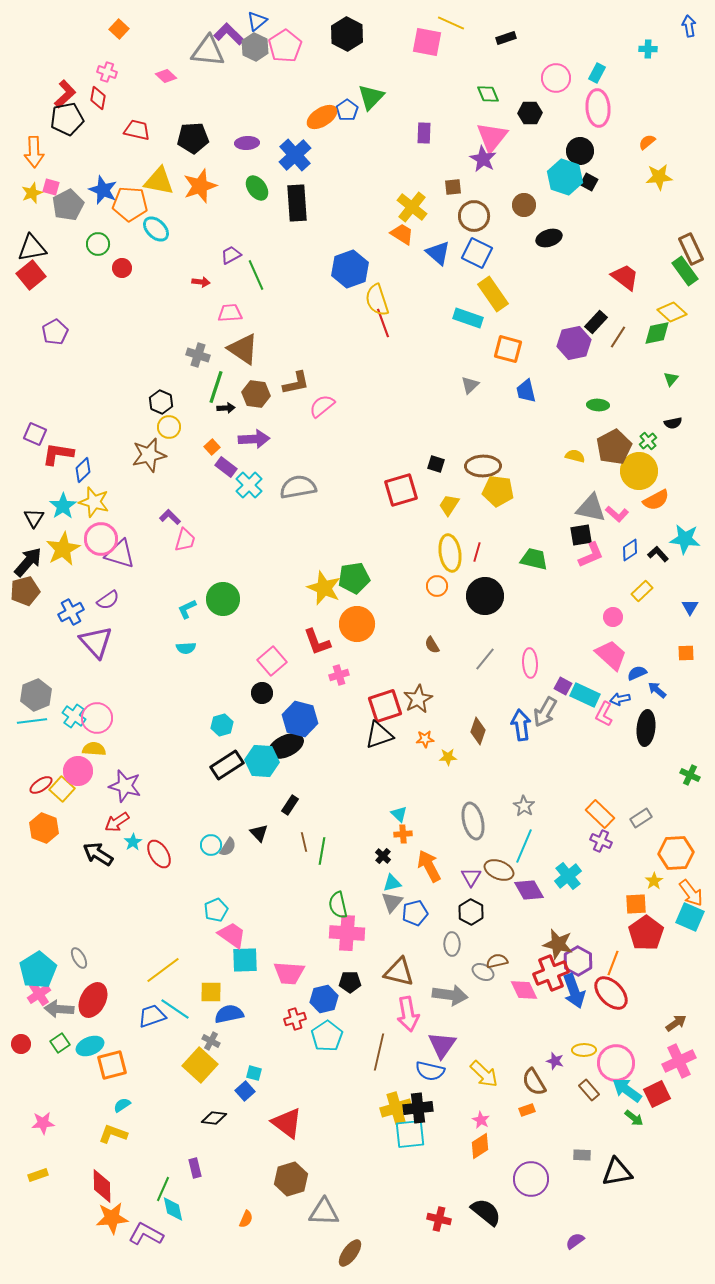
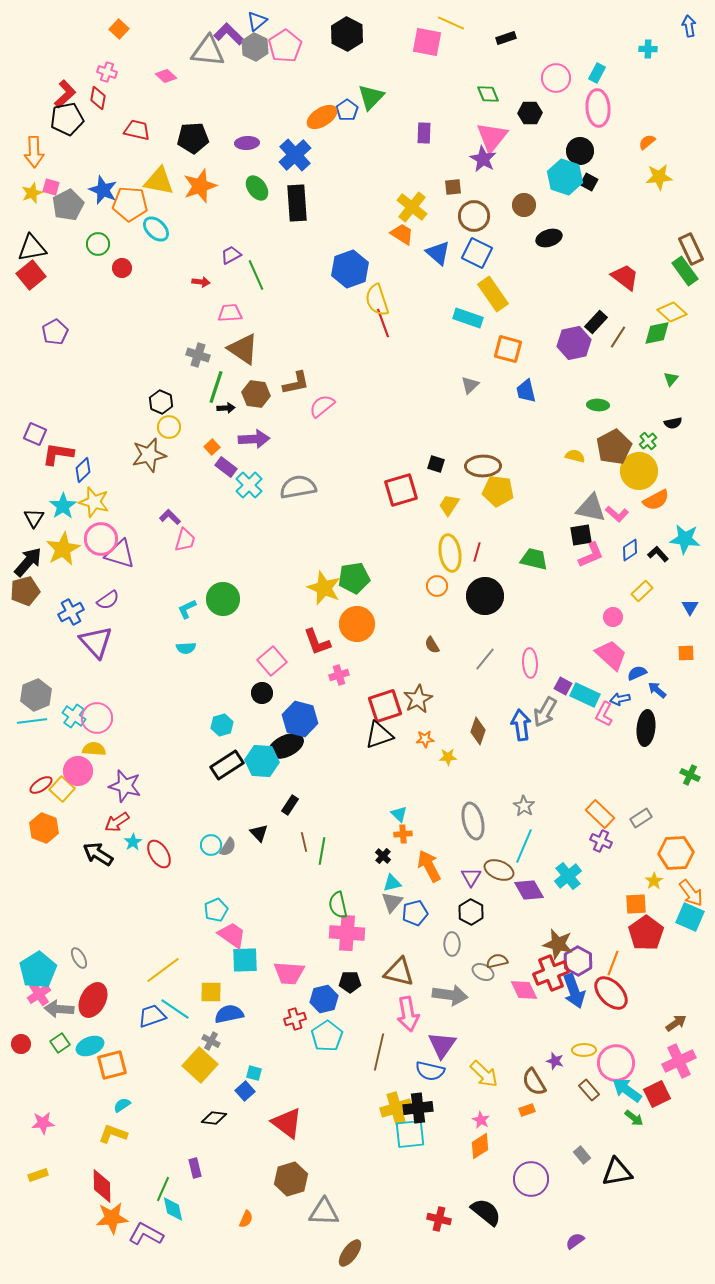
gray rectangle at (582, 1155): rotated 48 degrees clockwise
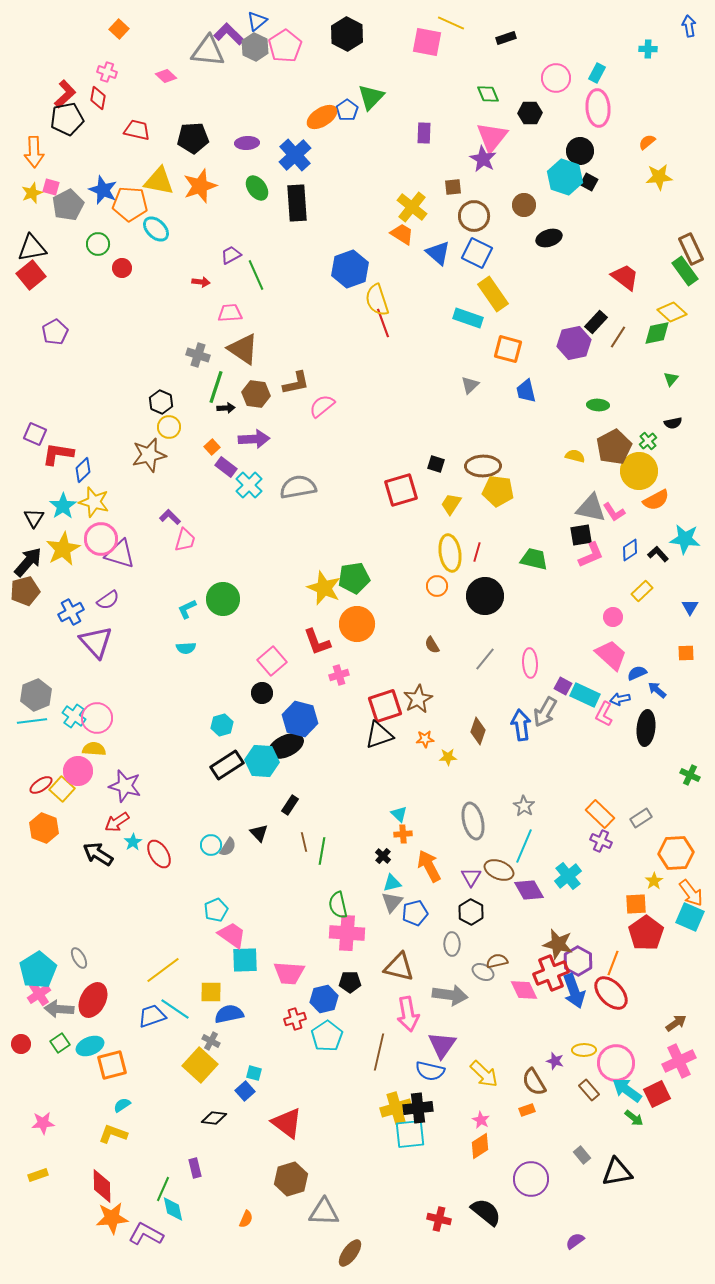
yellow trapezoid at (449, 505): moved 2 px right, 1 px up
pink L-shape at (617, 514): moved 3 px left, 2 px up; rotated 15 degrees clockwise
brown triangle at (399, 972): moved 5 px up
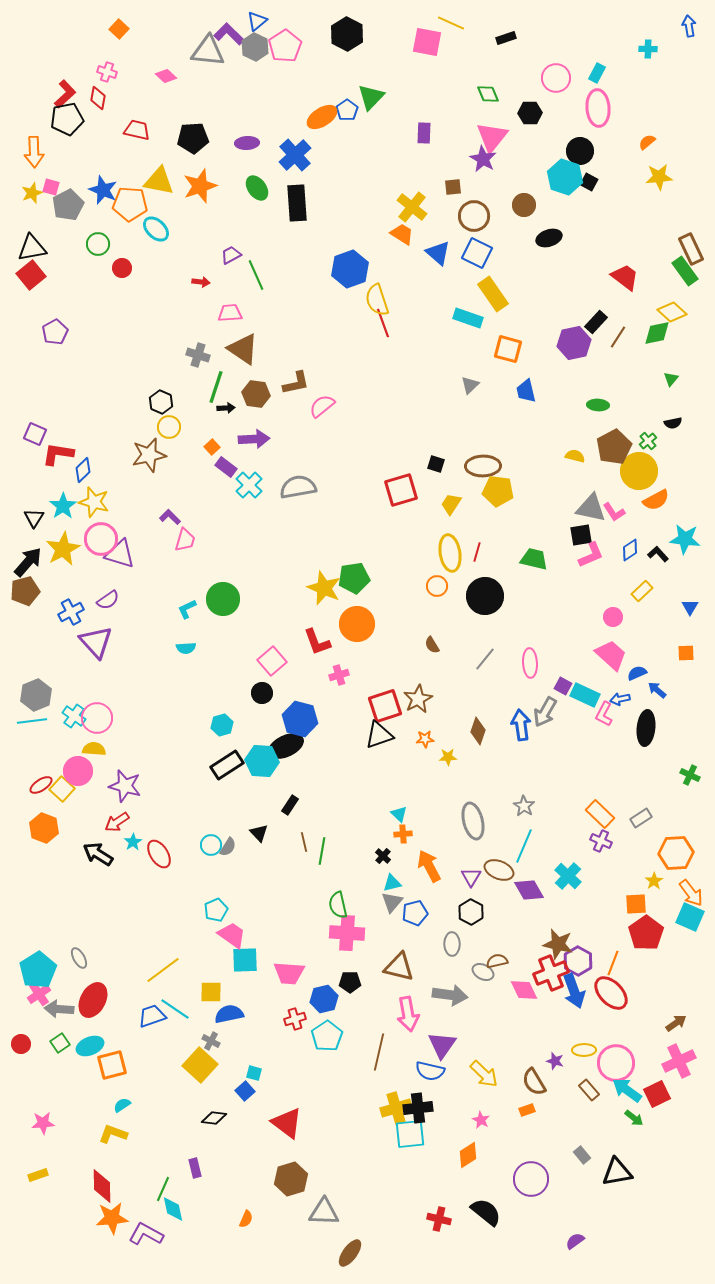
cyan cross at (568, 876): rotated 8 degrees counterclockwise
orange diamond at (480, 1146): moved 12 px left, 9 px down
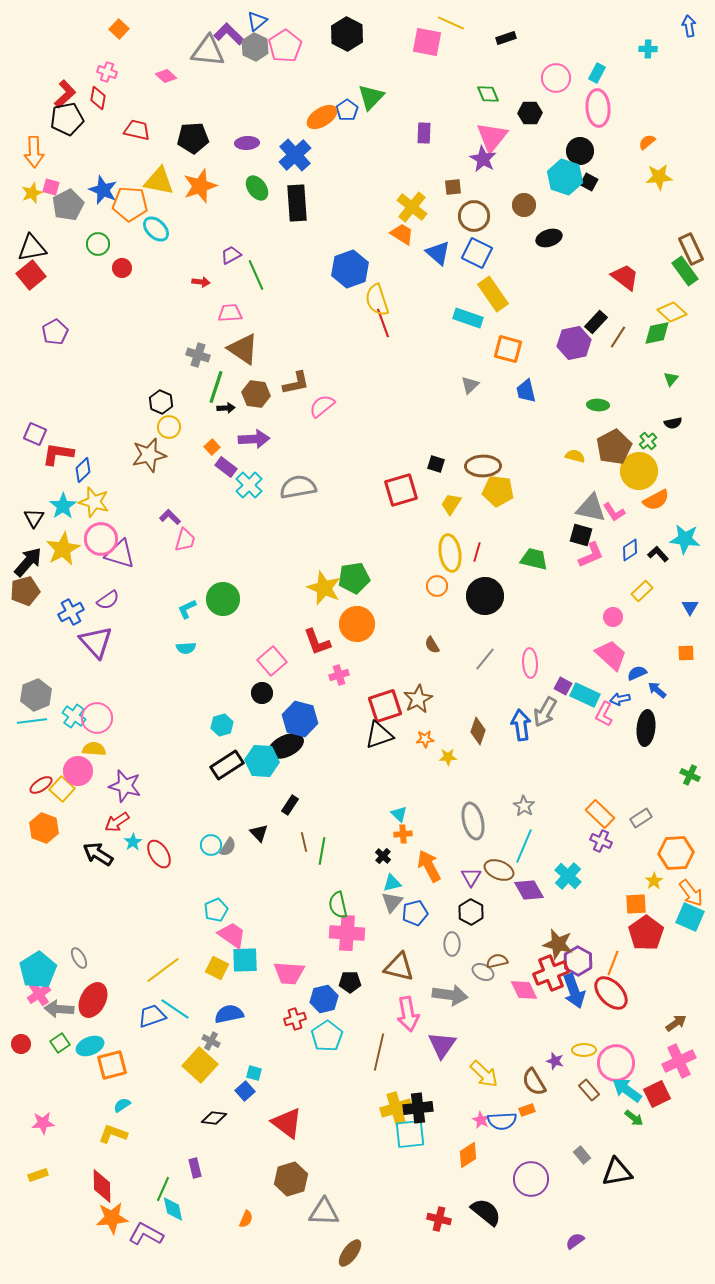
black square at (581, 535): rotated 25 degrees clockwise
yellow square at (211, 992): moved 6 px right, 24 px up; rotated 25 degrees clockwise
blue semicircle at (430, 1071): moved 72 px right, 50 px down; rotated 16 degrees counterclockwise
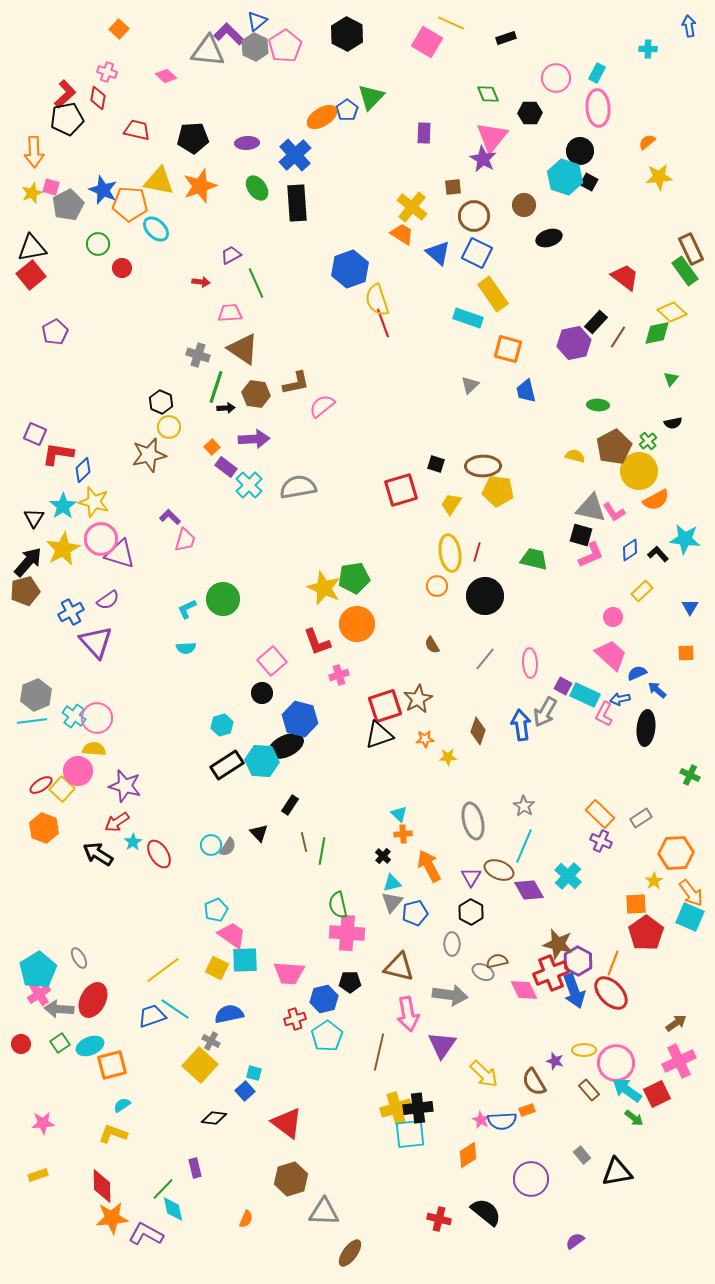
pink square at (427, 42): rotated 20 degrees clockwise
green line at (256, 275): moved 8 px down
green line at (163, 1189): rotated 20 degrees clockwise
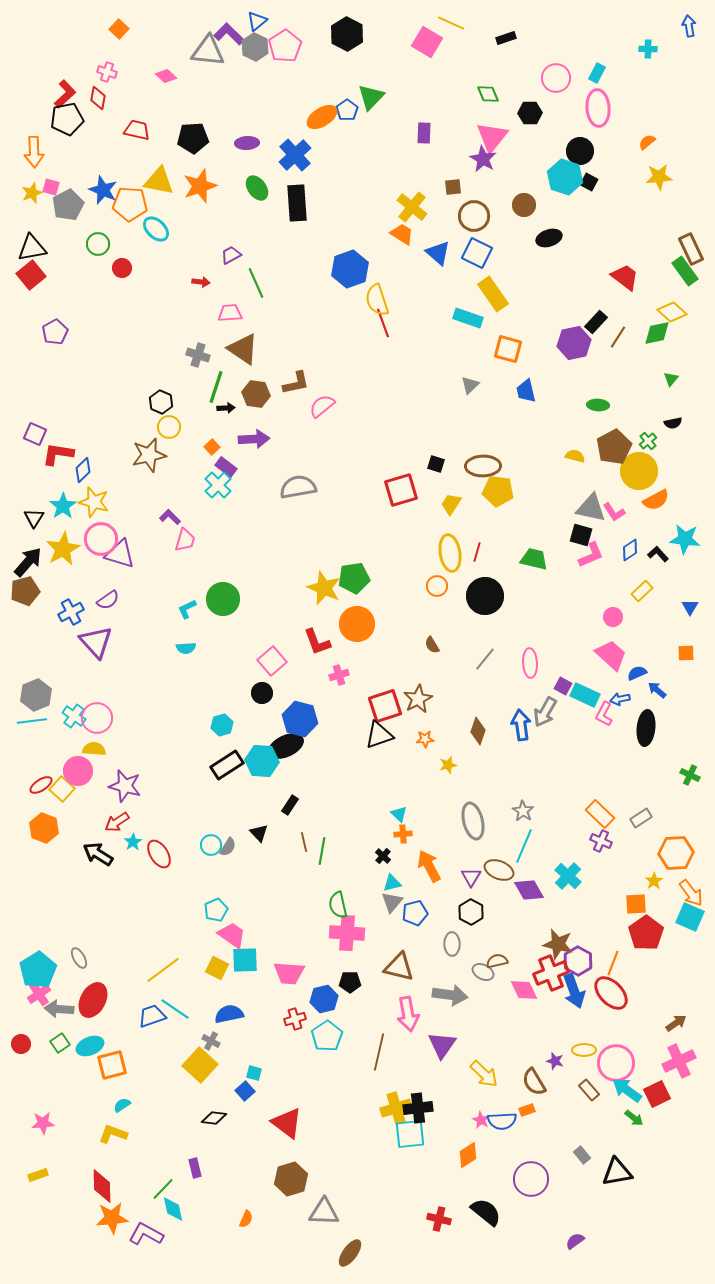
cyan cross at (249, 485): moved 31 px left
yellow star at (448, 757): moved 8 px down; rotated 12 degrees counterclockwise
gray star at (524, 806): moved 1 px left, 5 px down
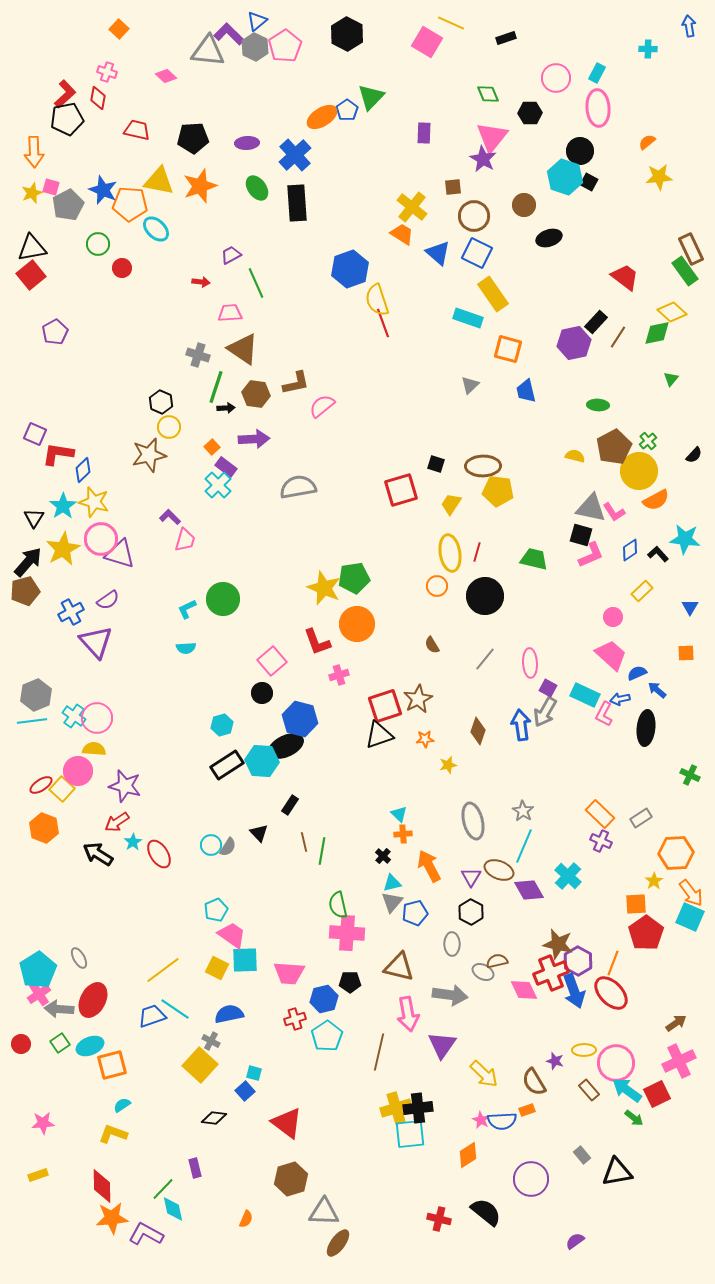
black semicircle at (673, 423): moved 21 px right, 32 px down; rotated 36 degrees counterclockwise
purple square at (563, 686): moved 15 px left, 2 px down
brown ellipse at (350, 1253): moved 12 px left, 10 px up
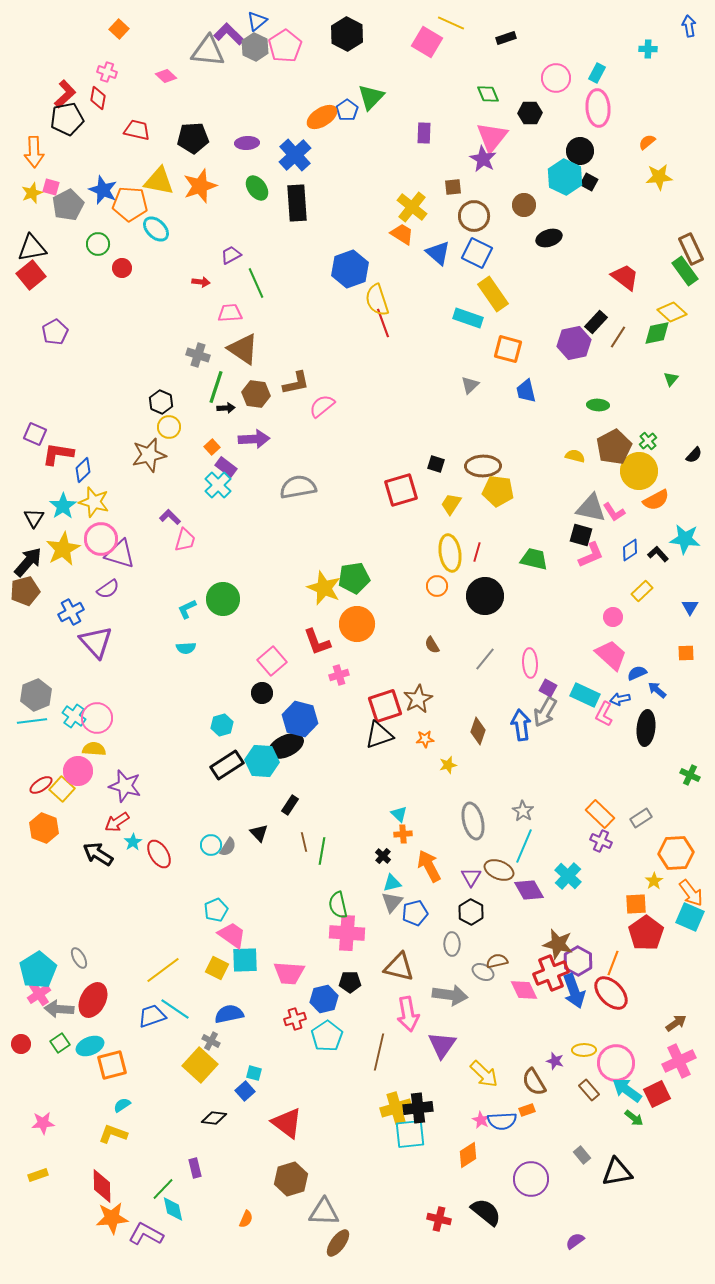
cyan hexagon at (565, 177): rotated 8 degrees clockwise
purple semicircle at (108, 600): moved 11 px up
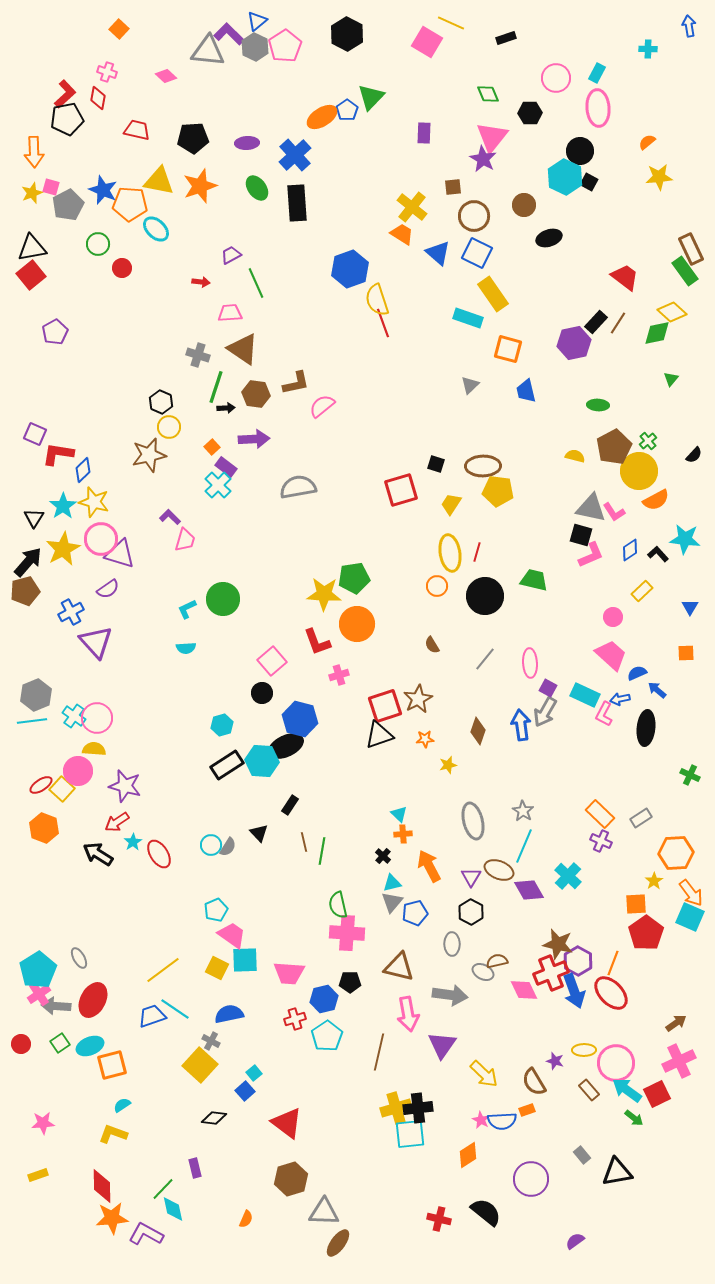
brown line at (618, 337): moved 14 px up
green trapezoid at (534, 559): moved 21 px down
yellow star at (324, 588): moved 6 px down; rotated 20 degrees counterclockwise
gray arrow at (59, 1009): moved 3 px left, 3 px up
cyan square at (254, 1073): rotated 35 degrees clockwise
